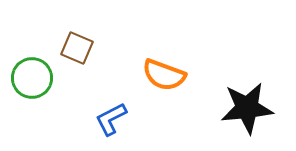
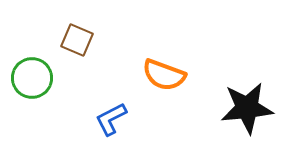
brown square: moved 8 px up
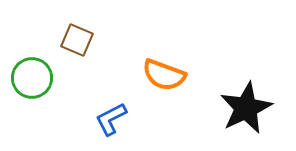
black star: moved 1 px left; rotated 20 degrees counterclockwise
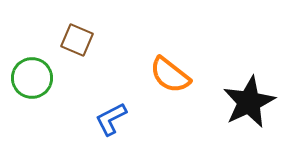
orange semicircle: moved 6 px right; rotated 18 degrees clockwise
black star: moved 3 px right, 6 px up
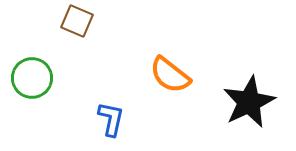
brown square: moved 19 px up
blue L-shape: rotated 129 degrees clockwise
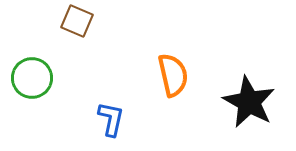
orange semicircle: moved 3 px right; rotated 141 degrees counterclockwise
black star: rotated 18 degrees counterclockwise
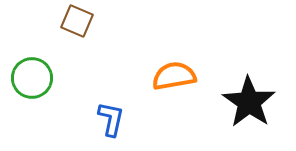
orange semicircle: moved 1 px right, 1 px down; rotated 87 degrees counterclockwise
black star: rotated 6 degrees clockwise
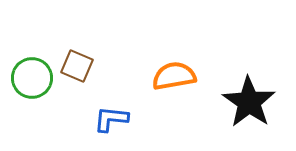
brown square: moved 45 px down
blue L-shape: rotated 96 degrees counterclockwise
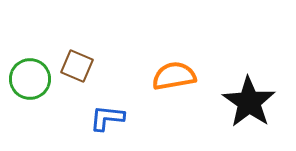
green circle: moved 2 px left, 1 px down
blue L-shape: moved 4 px left, 1 px up
